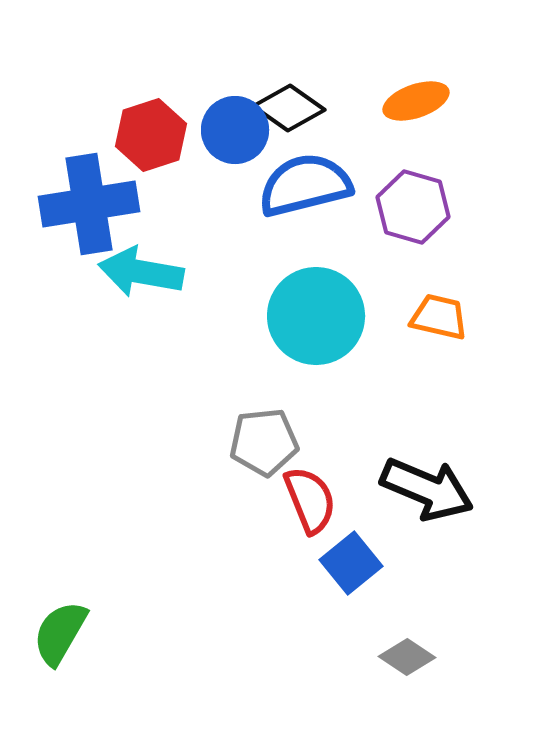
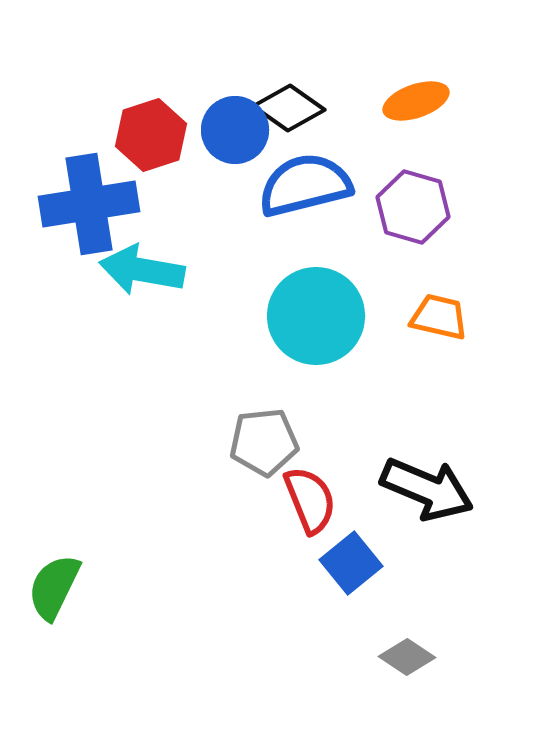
cyan arrow: moved 1 px right, 2 px up
green semicircle: moved 6 px left, 46 px up; rotated 4 degrees counterclockwise
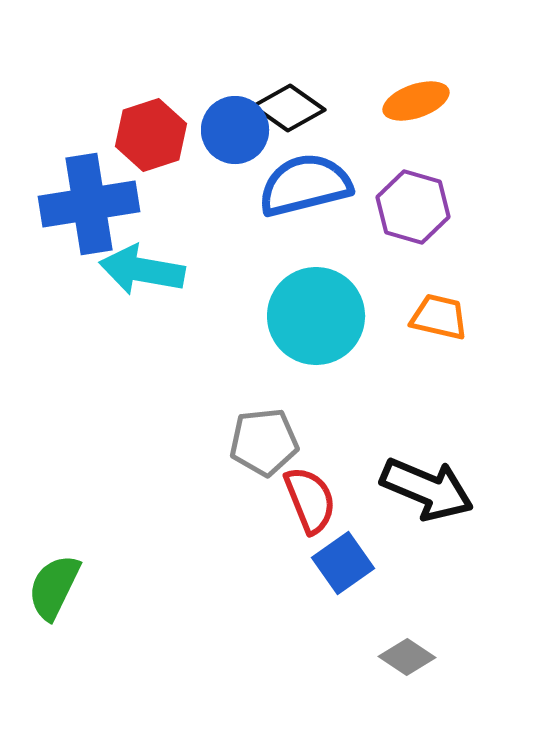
blue square: moved 8 px left; rotated 4 degrees clockwise
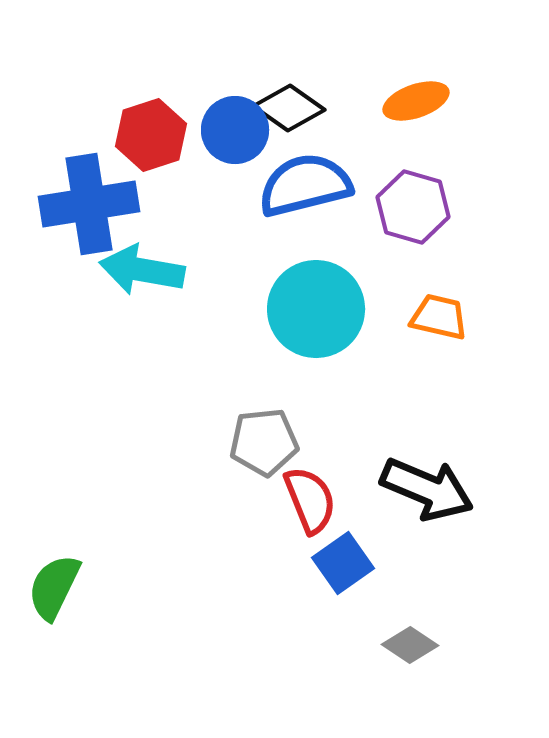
cyan circle: moved 7 px up
gray diamond: moved 3 px right, 12 px up
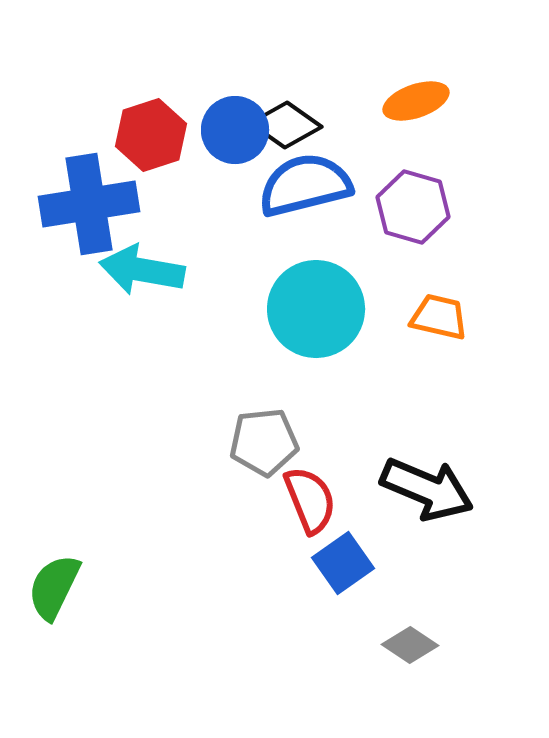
black diamond: moved 3 px left, 17 px down
